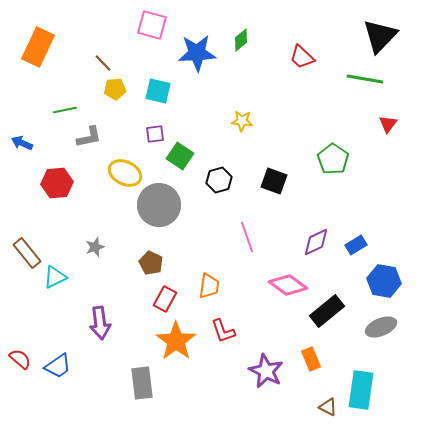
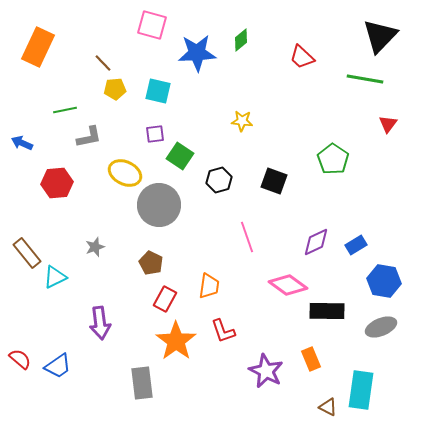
black rectangle at (327, 311): rotated 40 degrees clockwise
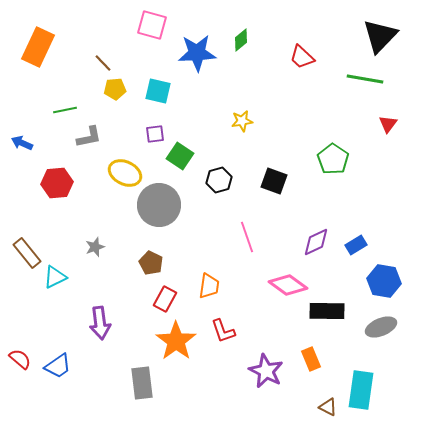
yellow star at (242, 121): rotated 15 degrees counterclockwise
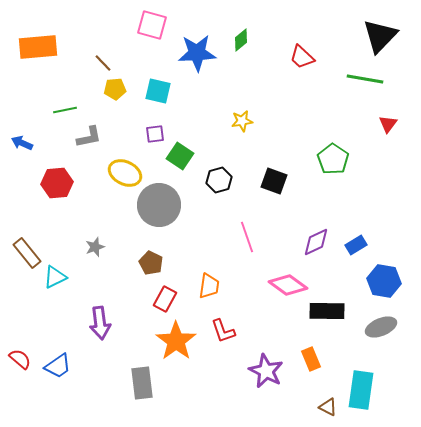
orange rectangle at (38, 47): rotated 60 degrees clockwise
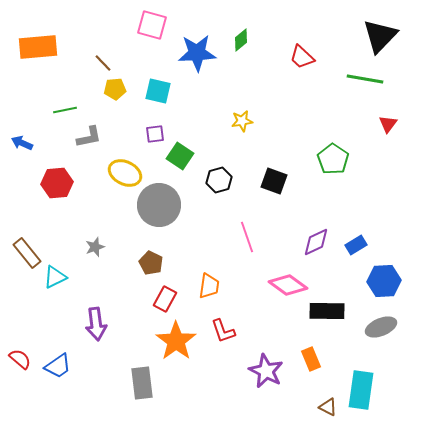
blue hexagon at (384, 281): rotated 12 degrees counterclockwise
purple arrow at (100, 323): moved 4 px left, 1 px down
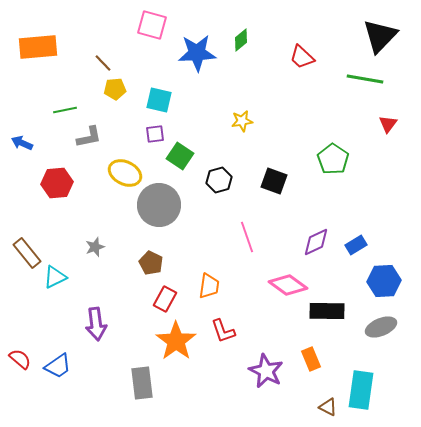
cyan square at (158, 91): moved 1 px right, 9 px down
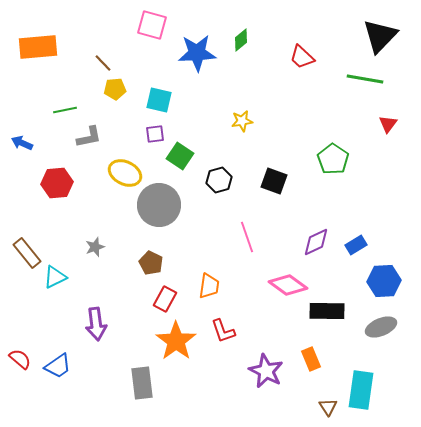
brown triangle at (328, 407): rotated 30 degrees clockwise
